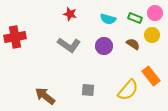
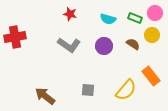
yellow semicircle: moved 2 px left
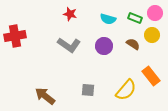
red cross: moved 1 px up
